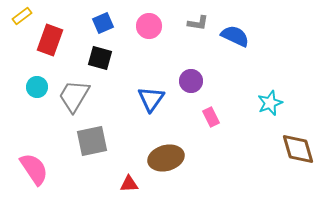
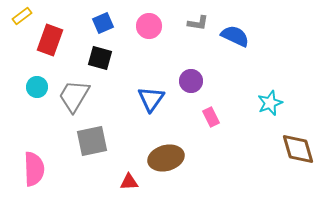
pink semicircle: rotated 32 degrees clockwise
red triangle: moved 2 px up
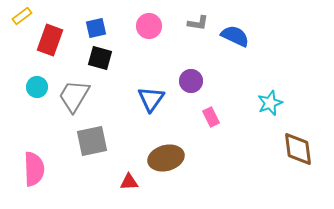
blue square: moved 7 px left, 5 px down; rotated 10 degrees clockwise
brown diamond: rotated 9 degrees clockwise
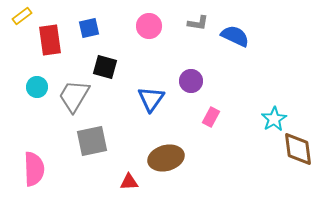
blue square: moved 7 px left
red rectangle: rotated 28 degrees counterclockwise
black square: moved 5 px right, 9 px down
cyan star: moved 4 px right, 16 px down; rotated 10 degrees counterclockwise
pink rectangle: rotated 54 degrees clockwise
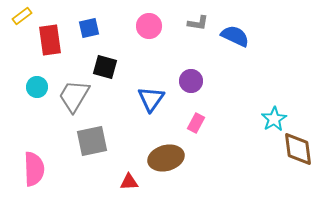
pink rectangle: moved 15 px left, 6 px down
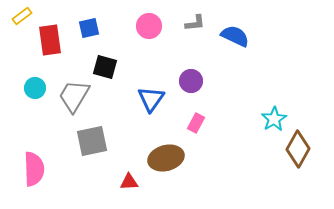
gray L-shape: moved 3 px left; rotated 15 degrees counterclockwise
cyan circle: moved 2 px left, 1 px down
brown diamond: rotated 36 degrees clockwise
